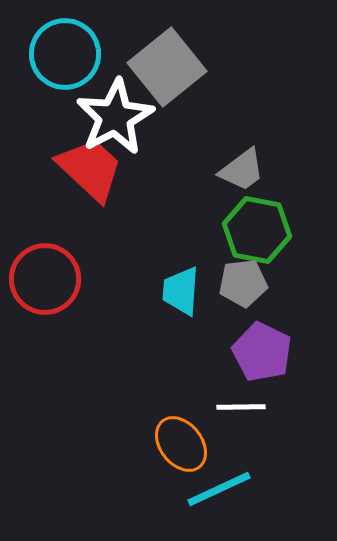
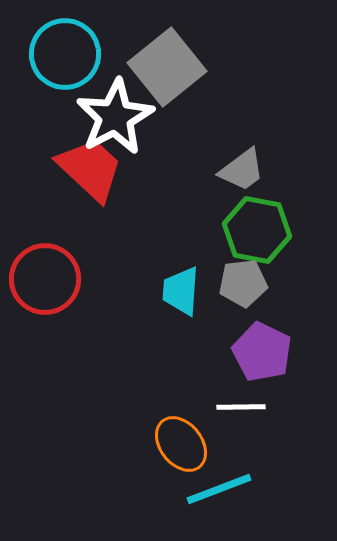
cyan line: rotated 4 degrees clockwise
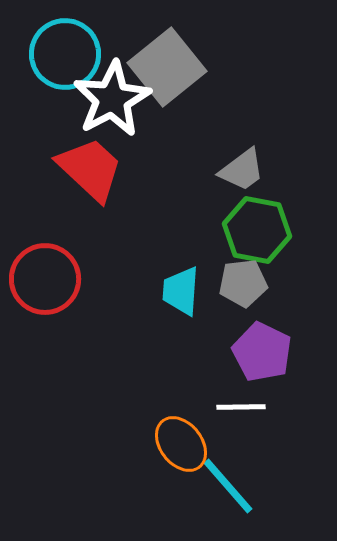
white star: moved 3 px left, 18 px up
cyan line: moved 9 px right, 3 px up; rotated 70 degrees clockwise
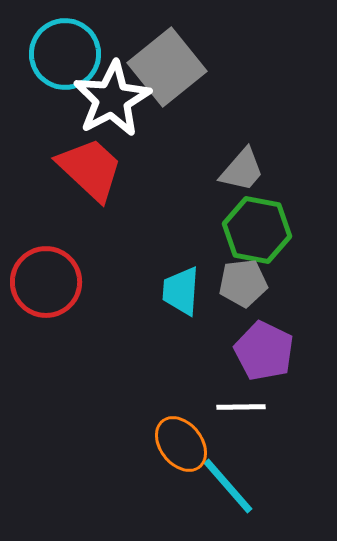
gray trapezoid: rotated 12 degrees counterclockwise
red circle: moved 1 px right, 3 px down
purple pentagon: moved 2 px right, 1 px up
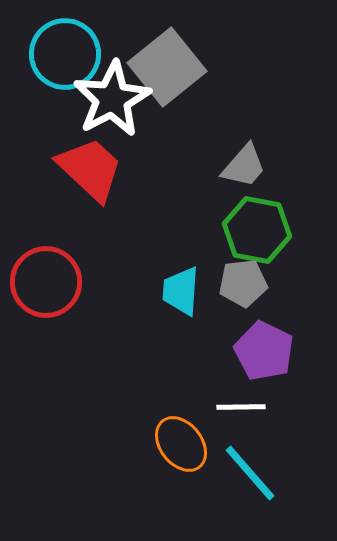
gray trapezoid: moved 2 px right, 4 px up
cyan line: moved 22 px right, 13 px up
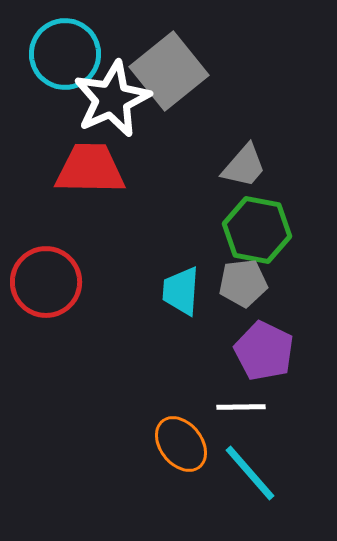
gray square: moved 2 px right, 4 px down
white star: rotated 4 degrees clockwise
red trapezoid: rotated 42 degrees counterclockwise
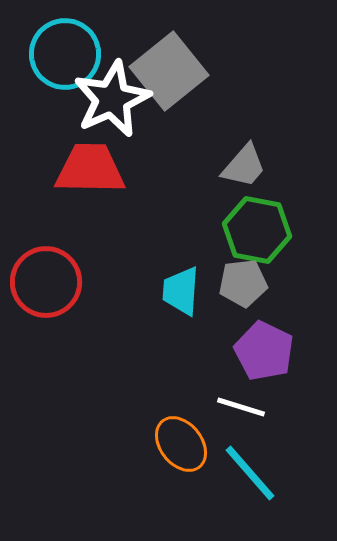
white line: rotated 18 degrees clockwise
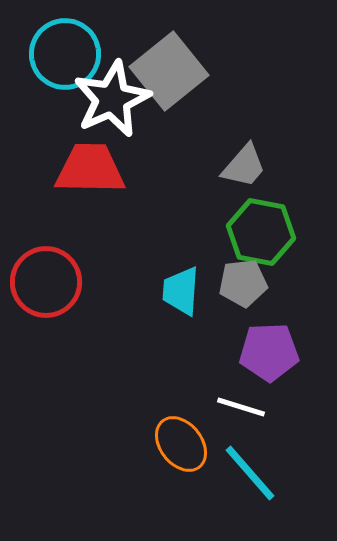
green hexagon: moved 4 px right, 2 px down
purple pentagon: moved 5 px right, 1 px down; rotated 28 degrees counterclockwise
